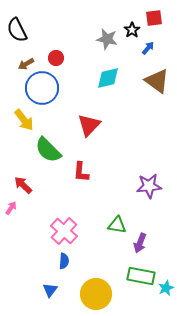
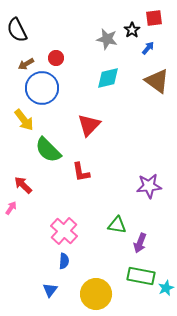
red L-shape: rotated 15 degrees counterclockwise
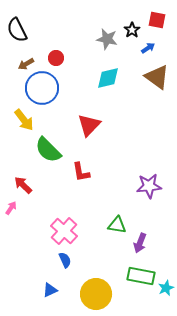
red square: moved 3 px right, 2 px down; rotated 18 degrees clockwise
blue arrow: rotated 16 degrees clockwise
brown triangle: moved 4 px up
blue semicircle: moved 1 px right, 1 px up; rotated 28 degrees counterclockwise
blue triangle: rotated 28 degrees clockwise
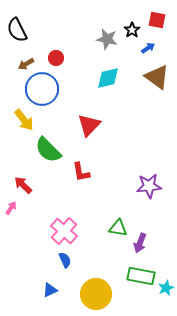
blue circle: moved 1 px down
green triangle: moved 1 px right, 3 px down
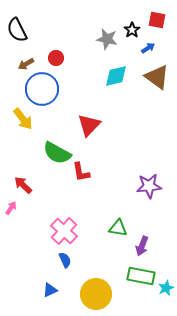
cyan diamond: moved 8 px right, 2 px up
yellow arrow: moved 1 px left, 1 px up
green semicircle: moved 9 px right, 3 px down; rotated 16 degrees counterclockwise
purple arrow: moved 2 px right, 3 px down
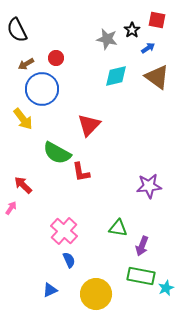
blue semicircle: moved 4 px right
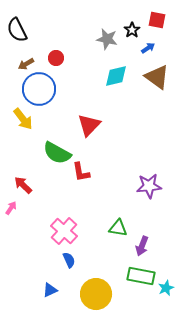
blue circle: moved 3 px left
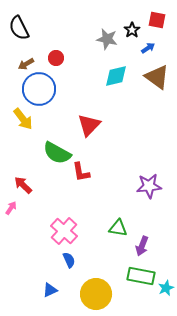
black semicircle: moved 2 px right, 2 px up
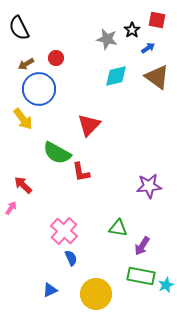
purple arrow: rotated 12 degrees clockwise
blue semicircle: moved 2 px right, 2 px up
cyan star: moved 3 px up
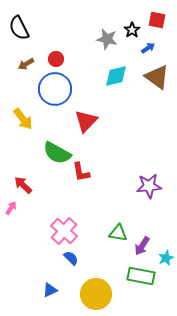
red circle: moved 1 px down
blue circle: moved 16 px right
red triangle: moved 3 px left, 4 px up
green triangle: moved 5 px down
blue semicircle: rotated 21 degrees counterclockwise
cyan star: moved 27 px up
